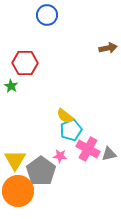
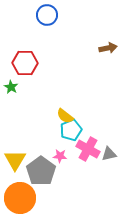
green star: moved 1 px down
orange circle: moved 2 px right, 7 px down
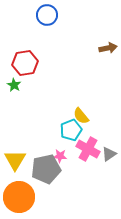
red hexagon: rotated 10 degrees counterclockwise
green star: moved 3 px right, 2 px up
yellow semicircle: moved 16 px right; rotated 12 degrees clockwise
gray triangle: rotated 21 degrees counterclockwise
gray pentagon: moved 5 px right, 2 px up; rotated 24 degrees clockwise
orange circle: moved 1 px left, 1 px up
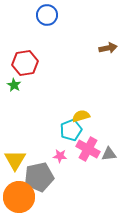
yellow semicircle: rotated 114 degrees clockwise
gray triangle: rotated 28 degrees clockwise
gray pentagon: moved 7 px left, 8 px down
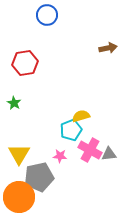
green star: moved 18 px down
pink cross: moved 2 px right, 1 px down
yellow triangle: moved 4 px right, 6 px up
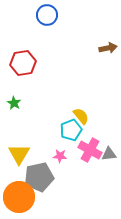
red hexagon: moved 2 px left
yellow semicircle: rotated 66 degrees clockwise
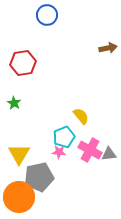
cyan pentagon: moved 7 px left, 7 px down
pink star: moved 1 px left, 4 px up
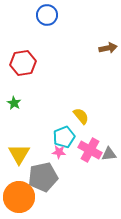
gray pentagon: moved 4 px right
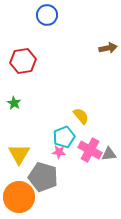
red hexagon: moved 2 px up
gray pentagon: rotated 28 degrees clockwise
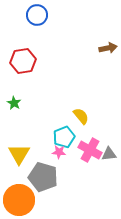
blue circle: moved 10 px left
orange circle: moved 3 px down
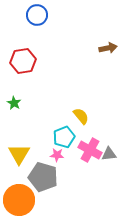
pink star: moved 2 px left, 3 px down
